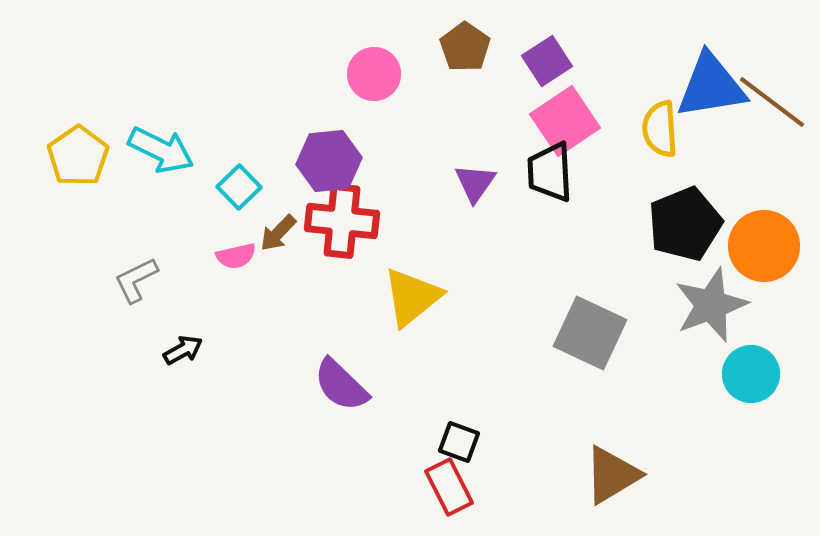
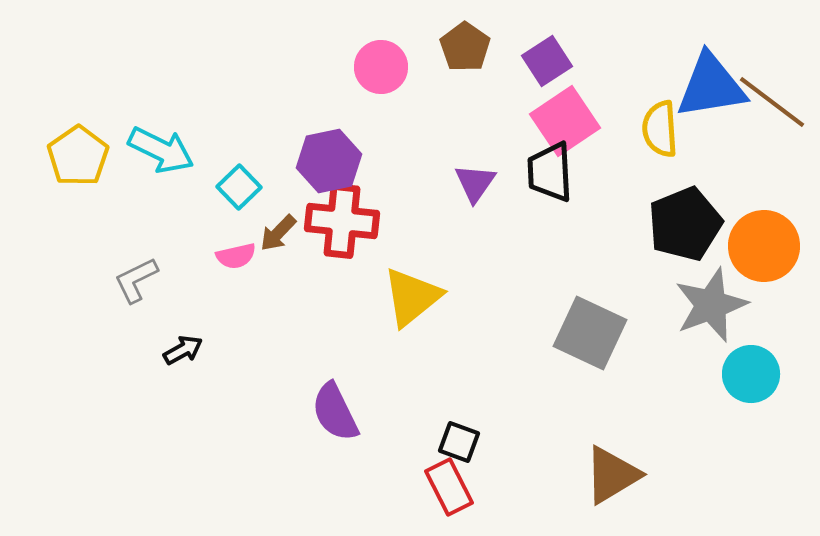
pink circle: moved 7 px right, 7 px up
purple hexagon: rotated 6 degrees counterclockwise
purple semicircle: moved 6 px left, 27 px down; rotated 20 degrees clockwise
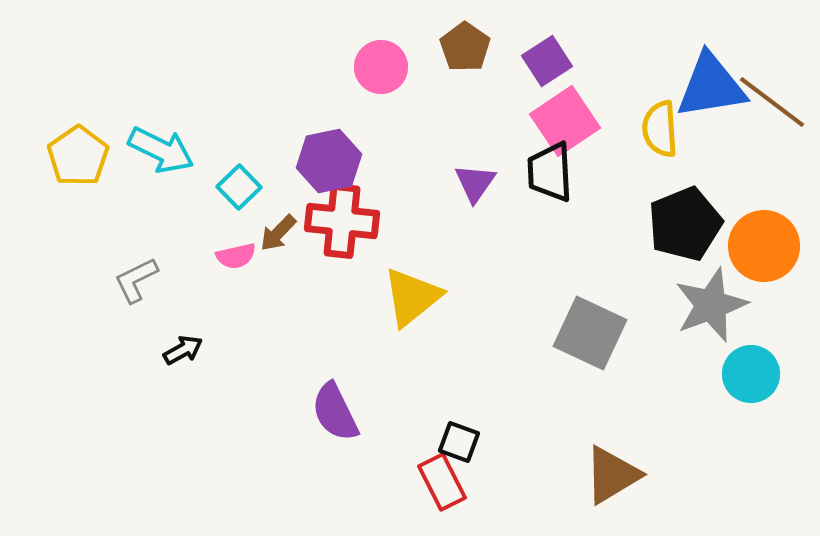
red rectangle: moved 7 px left, 5 px up
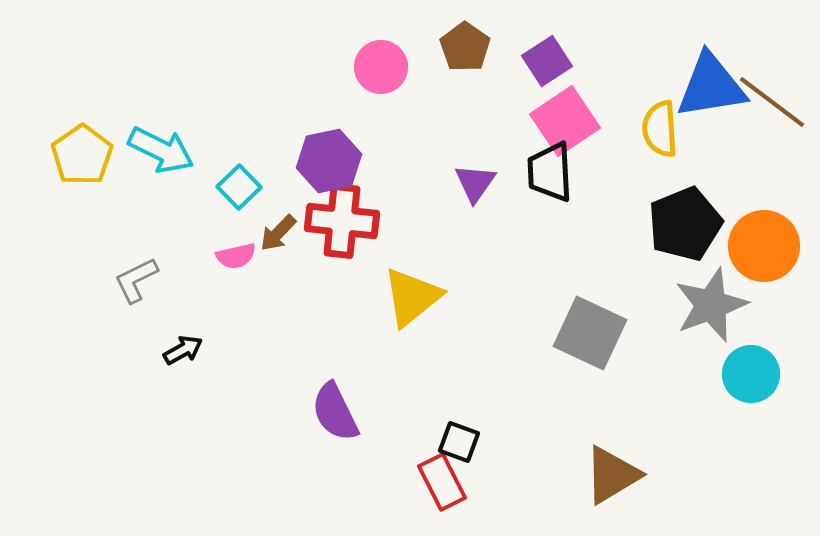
yellow pentagon: moved 4 px right, 1 px up
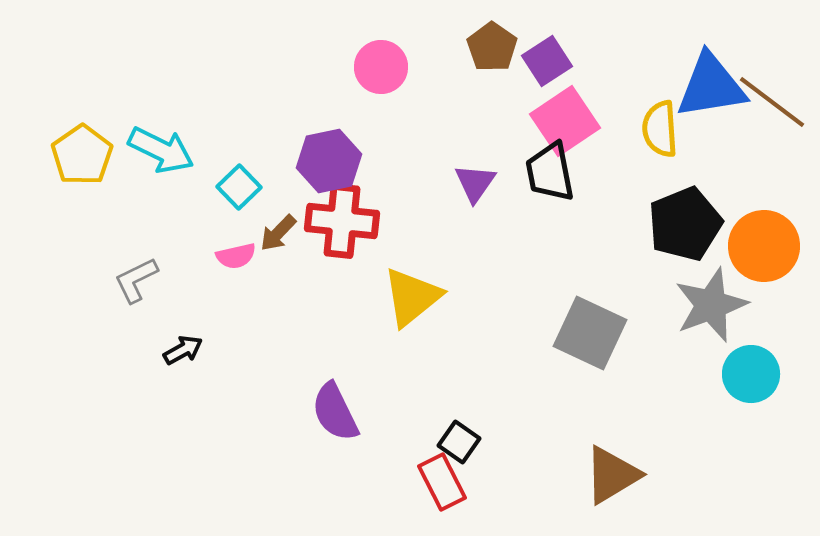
brown pentagon: moved 27 px right
black trapezoid: rotated 8 degrees counterclockwise
black square: rotated 15 degrees clockwise
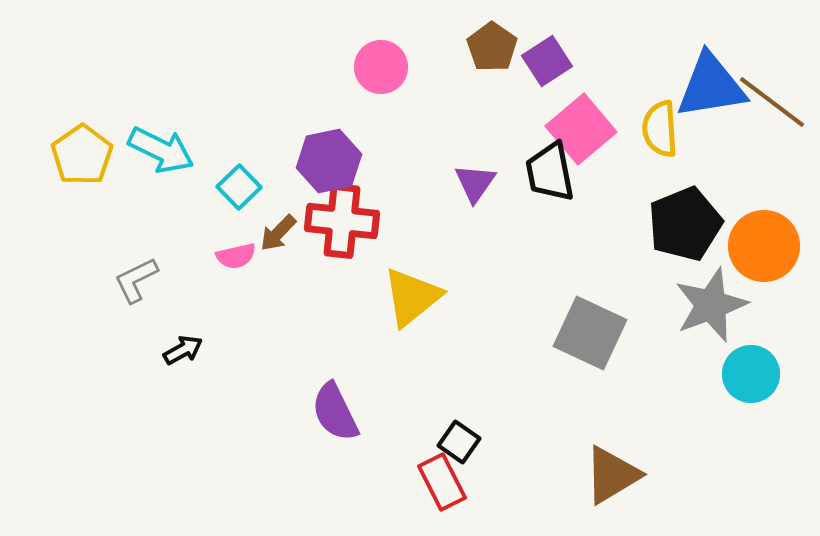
pink square: moved 16 px right, 8 px down; rotated 6 degrees counterclockwise
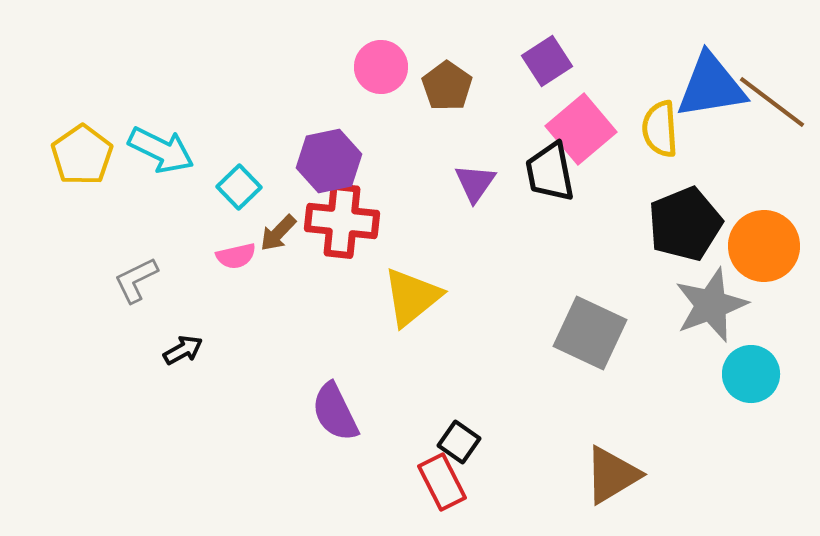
brown pentagon: moved 45 px left, 39 px down
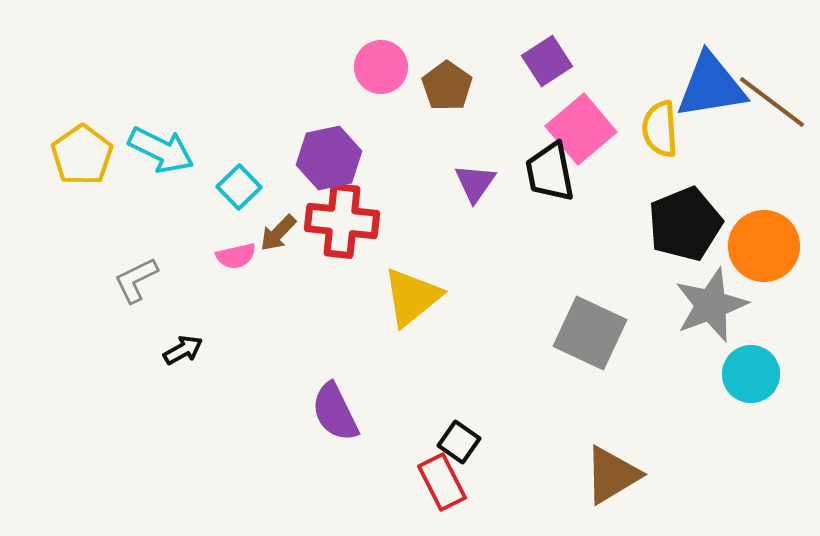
purple hexagon: moved 3 px up
